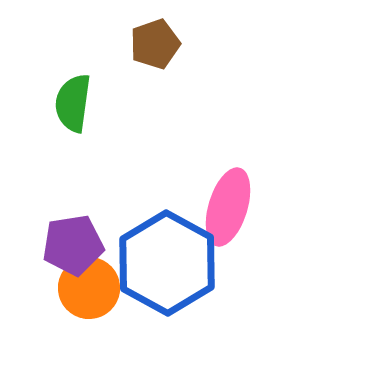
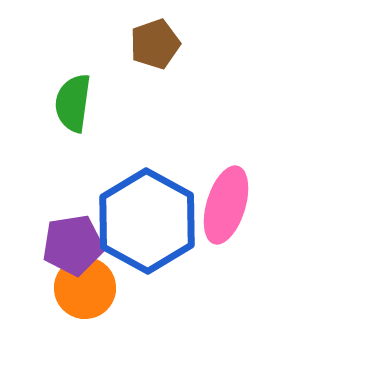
pink ellipse: moved 2 px left, 2 px up
blue hexagon: moved 20 px left, 42 px up
orange circle: moved 4 px left
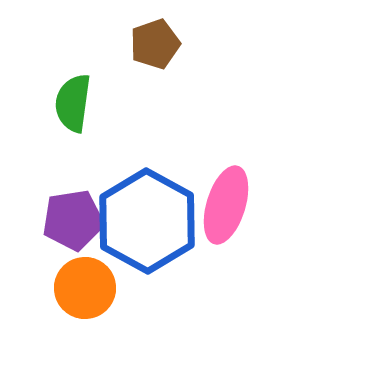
purple pentagon: moved 25 px up
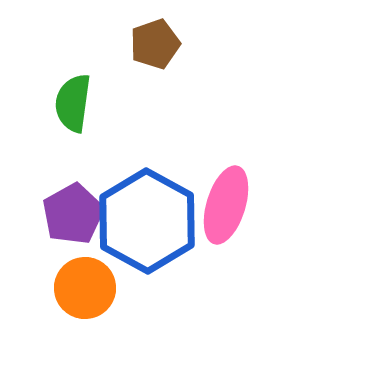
purple pentagon: moved 6 px up; rotated 20 degrees counterclockwise
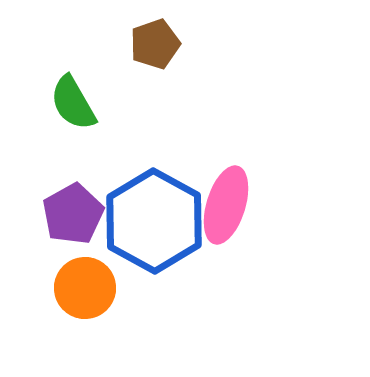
green semicircle: rotated 38 degrees counterclockwise
blue hexagon: moved 7 px right
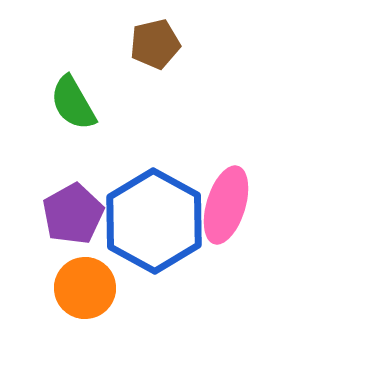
brown pentagon: rotated 6 degrees clockwise
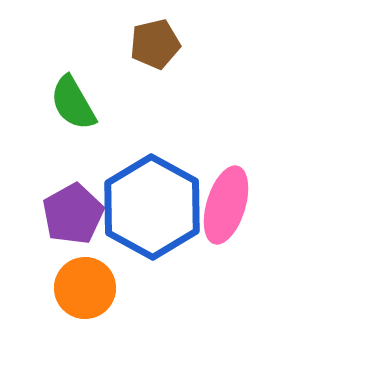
blue hexagon: moved 2 px left, 14 px up
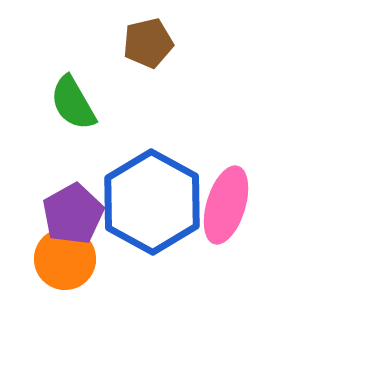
brown pentagon: moved 7 px left, 1 px up
blue hexagon: moved 5 px up
orange circle: moved 20 px left, 29 px up
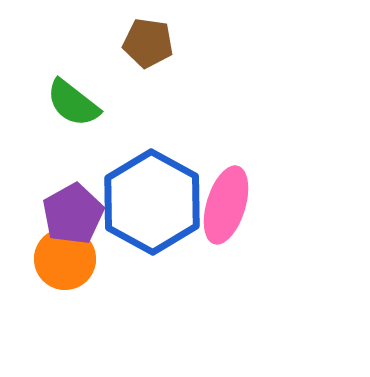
brown pentagon: rotated 21 degrees clockwise
green semicircle: rotated 22 degrees counterclockwise
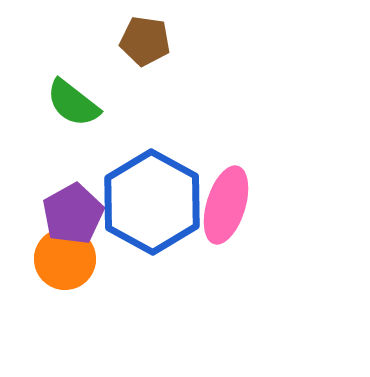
brown pentagon: moved 3 px left, 2 px up
